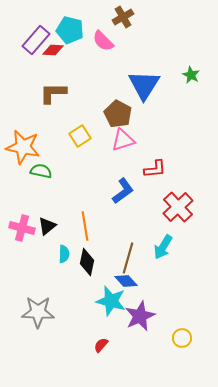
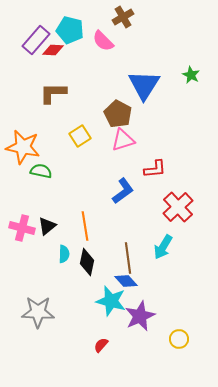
brown line: rotated 24 degrees counterclockwise
yellow circle: moved 3 px left, 1 px down
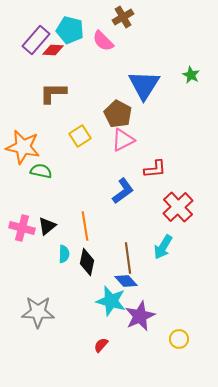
pink triangle: rotated 10 degrees counterclockwise
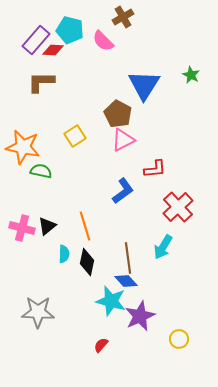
brown L-shape: moved 12 px left, 11 px up
yellow square: moved 5 px left
orange line: rotated 8 degrees counterclockwise
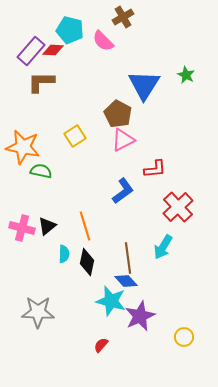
purple rectangle: moved 5 px left, 11 px down
green star: moved 5 px left
yellow circle: moved 5 px right, 2 px up
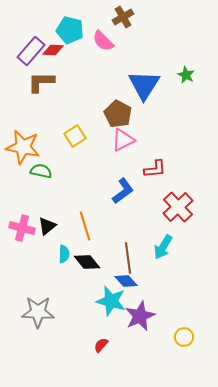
black diamond: rotated 52 degrees counterclockwise
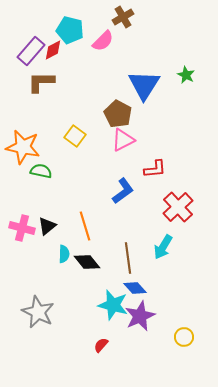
pink semicircle: rotated 90 degrees counterclockwise
red diamond: rotated 30 degrees counterclockwise
yellow square: rotated 20 degrees counterclockwise
blue diamond: moved 9 px right, 7 px down
cyan star: moved 2 px right, 4 px down
gray star: rotated 24 degrees clockwise
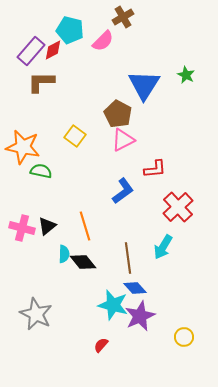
black diamond: moved 4 px left
gray star: moved 2 px left, 2 px down
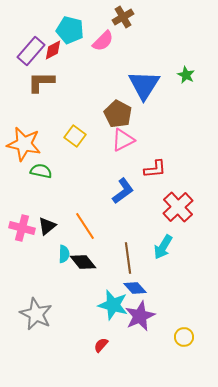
orange star: moved 1 px right, 3 px up
orange line: rotated 16 degrees counterclockwise
